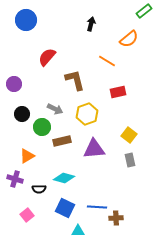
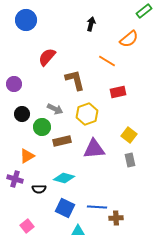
pink square: moved 11 px down
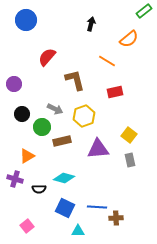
red rectangle: moved 3 px left
yellow hexagon: moved 3 px left, 2 px down
purple triangle: moved 4 px right
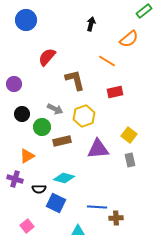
blue square: moved 9 px left, 5 px up
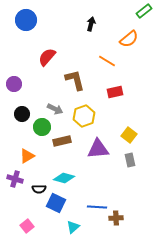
cyan triangle: moved 5 px left, 4 px up; rotated 40 degrees counterclockwise
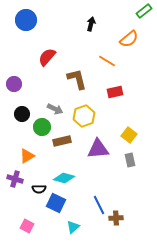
brown L-shape: moved 2 px right, 1 px up
blue line: moved 2 px right, 2 px up; rotated 60 degrees clockwise
pink square: rotated 24 degrees counterclockwise
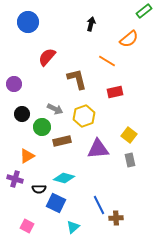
blue circle: moved 2 px right, 2 px down
